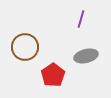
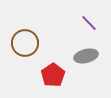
purple line: moved 8 px right, 4 px down; rotated 60 degrees counterclockwise
brown circle: moved 4 px up
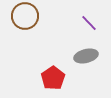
brown circle: moved 27 px up
red pentagon: moved 3 px down
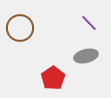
brown circle: moved 5 px left, 12 px down
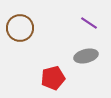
purple line: rotated 12 degrees counterclockwise
red pentagon: rotated 20 degrees clockwise
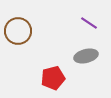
brown circle: moved 2 px left, 3 px down
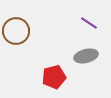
brown circle: moved 2 px left
red pentagon: moved 1 px right, 1 px up
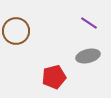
gray ellipse: moved 2 px right
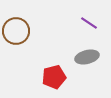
gray ellipse: moved 1 px left, 1 px down
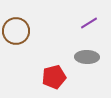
purple line: rotated 66 degrees counterclockwise
gray ellipse: rotated 15 degrees clockwise
